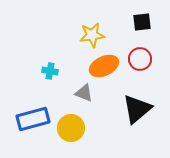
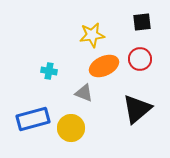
cyan cross: moved 1 px left
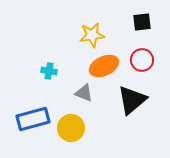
red circle: moved 2 px right, 1 px down
black triangle: moved 5 px left, 9 px up
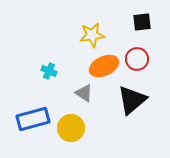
red circle: moved 5 px left, 1 px up
cyan cross: rotated 14 degrees clockwise
gray triangle: rotated 12 degrees clockwise
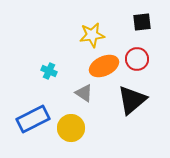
blue rectangle: rotated 12 degrees counterclockwise
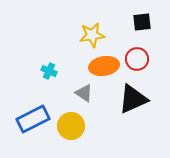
orange ellipse: rotated 16 degrees clockwise
black triangle: moved 1 px right, 1 px up; rotated 16 degrees clockwise
yellow circle: moved 2 px up
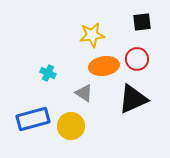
cyan cross: moved 1 px left, 2 px down
blue rectangle: rotated 12 degrees clockwise
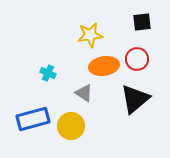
yellow star: moved 2 px left
black triangle: moved 2 px right; rotated 16 degrees counterclockwise
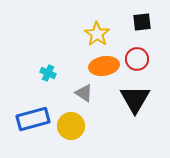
yellow star: moved 7 px right, 1 px up; rotated 30 degrees counterclockwise
black triangle: rotated 20 degrees counterclockwise
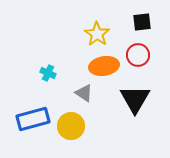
red circle: moved 1 px right, 4 px up
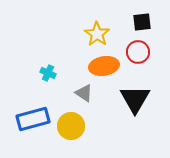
red circle: moved 3 px up
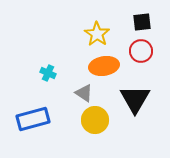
red circle: moved 3 px right, 1 px up
yellow circle: moved 24 px right, 6 px up
